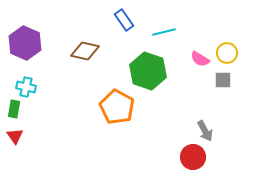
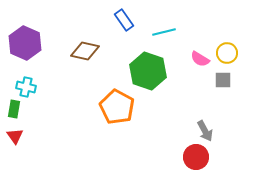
red circle: moved 3 px right
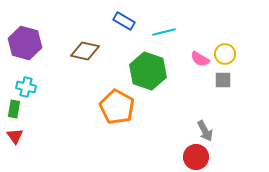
blue rectangle: moved 1 px down; rotated 25 degrees counterclockwise
purple hexagon: rotated 8 degrees counterclockwise
yellow circle: moved 2 px left, 1 px down
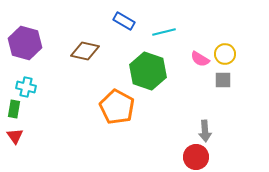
gray arrow: rotated 25 degrees clockwise
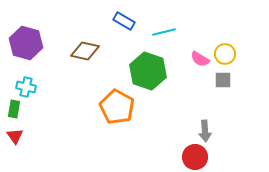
purple hexagon: moved 1 px right
red circle: moved 1 px left
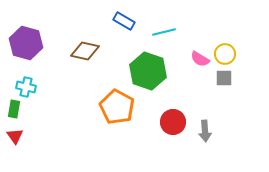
gray square: moved 1 px right, 2 px up
red circle: moved 22 px left, 35 px up
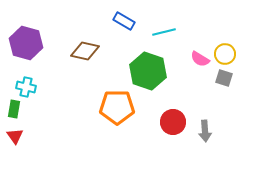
gray square: rotated 18 degrees clockwise
orange pentagon: rotated 28 degrees counterclockwise
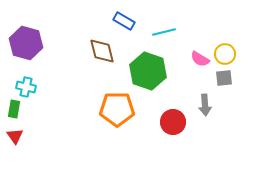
brown diamond: moved 17 px right; rotated 64 degrees clockwise
gray square: rotated 24 degrees counterclockwise
orange pentagon: moved 2 px down
gray arrow: moved 26 px up
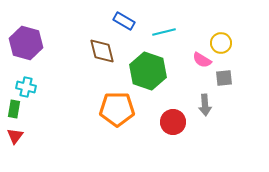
yellow circle: moved 4 px left, 11 px up
pink semicircle: moved 2 px right, 1 px down
red triangle: rotated 12 degrees clockwise
